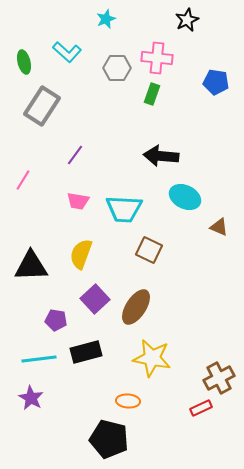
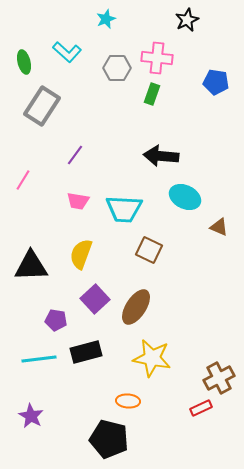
purple star: moved 18 px down
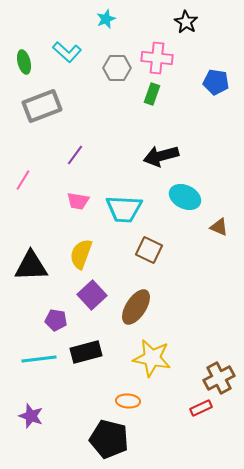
black star: moved 1 px left, 2 px down; rotated 15 degrees counterclockwise
gray rectangle: rotated 36 degrees clockwise
black arrow: rotated 20 degrees counterclockwise
purple square: moved 3 px left, 4 px up
purple star: rotated 10 degrees counterclockwise
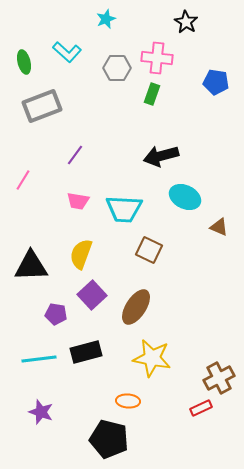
purple pentagon: moved 6 px up
purple star: moved 10 px right, 4 px up
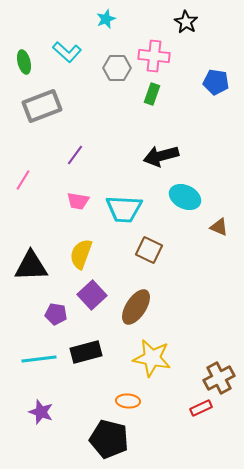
pink cross: moved 3 px left, 2 px up
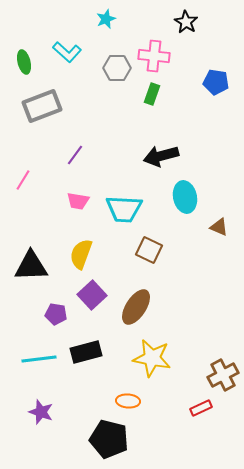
cyan ellipse: rotated 52 degrees clockwise
brown cross: moved 4 px right, 3 px up
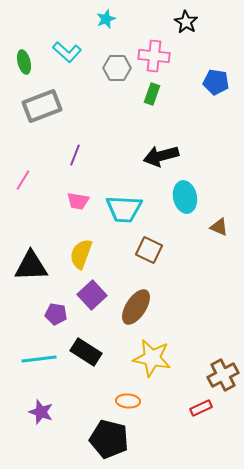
purple line: rotated 15 degrees counterclockwise
black rectangle: rotated 48 degrees clockwise
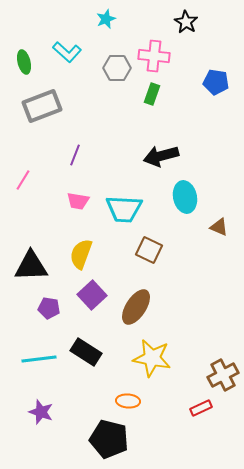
purple pentagon: moved 7 px left, 6 px up
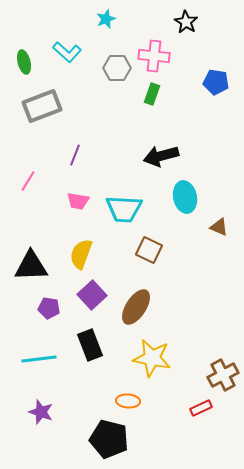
pink line: moved 5 px right, 1 px down
black rectangle: moved 4 px right, 7 px up; rotated 36 degrees clockwise
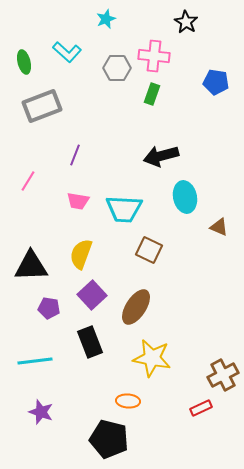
black rectangle: moved 3 px up
cyan line: moved 4 px left, 2 px down
